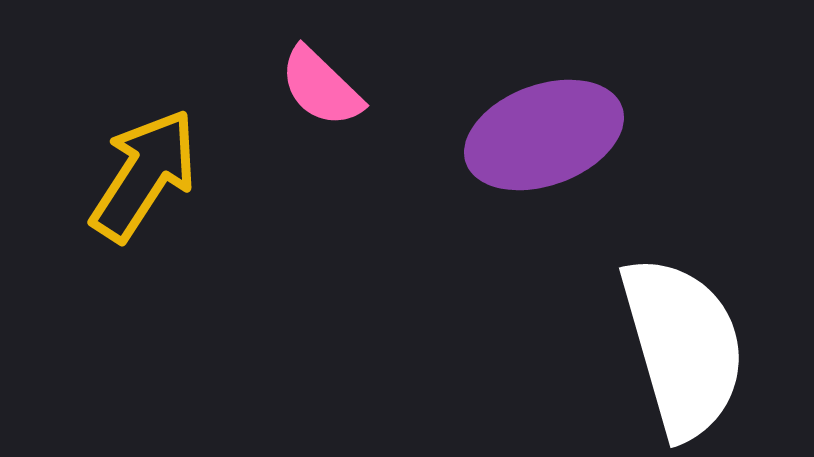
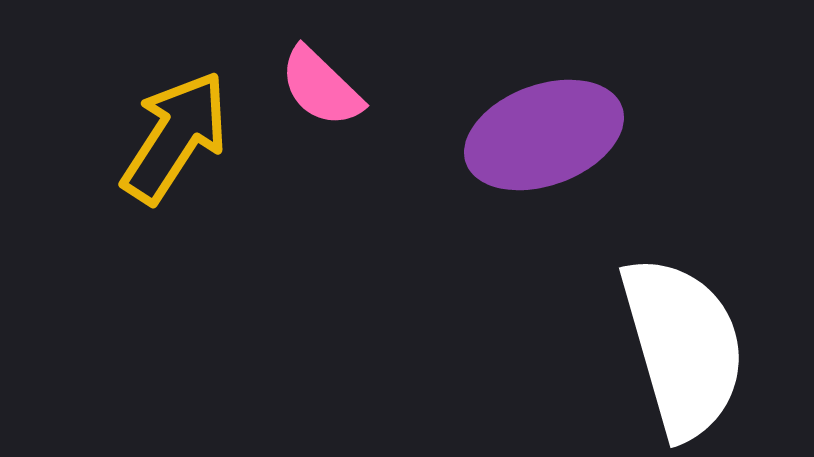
yellow arrow: moved 31 px right, 38 px up
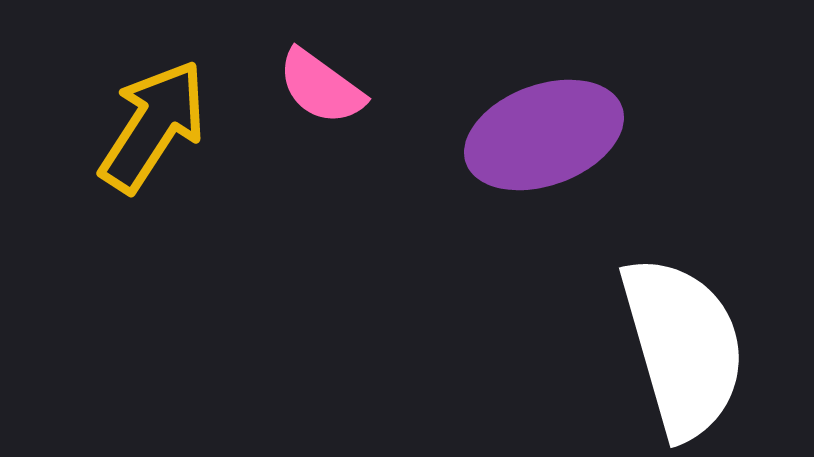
pink semicircle: rotated 8 degrees counterclockwise
yellow arrow: moved 22 px left, 11 px up
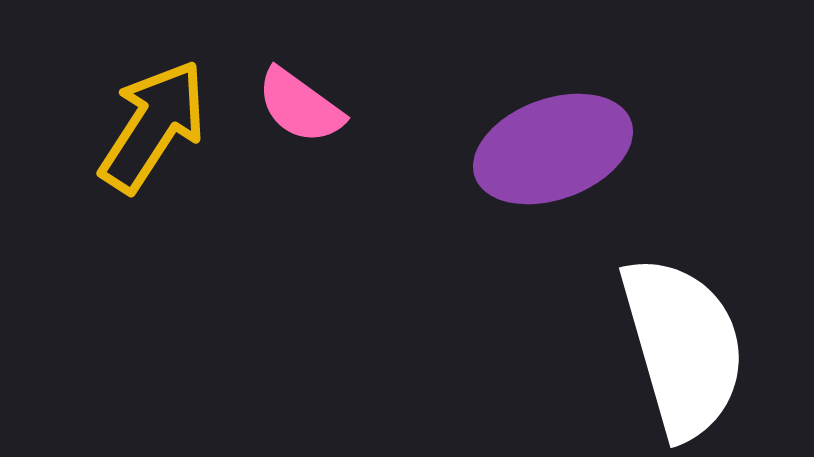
pink semicircle: moved 21 px left, 19 px down
purple ellipse: moved 9 px right, 14 px down
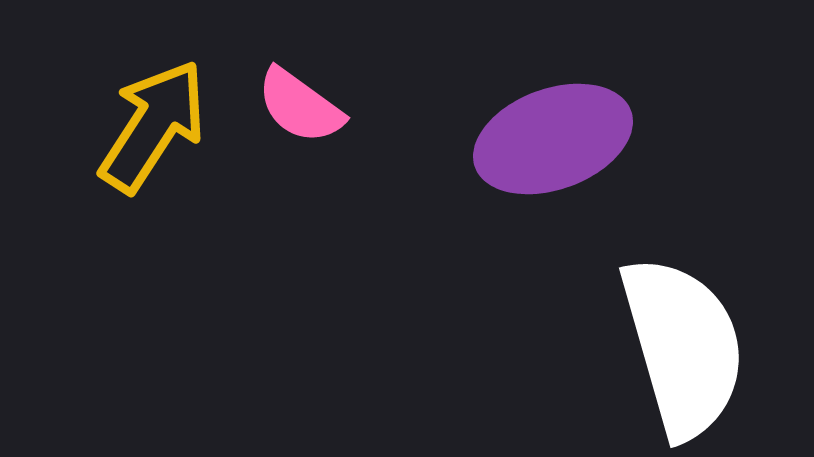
purple ellipse: moved 10 px up
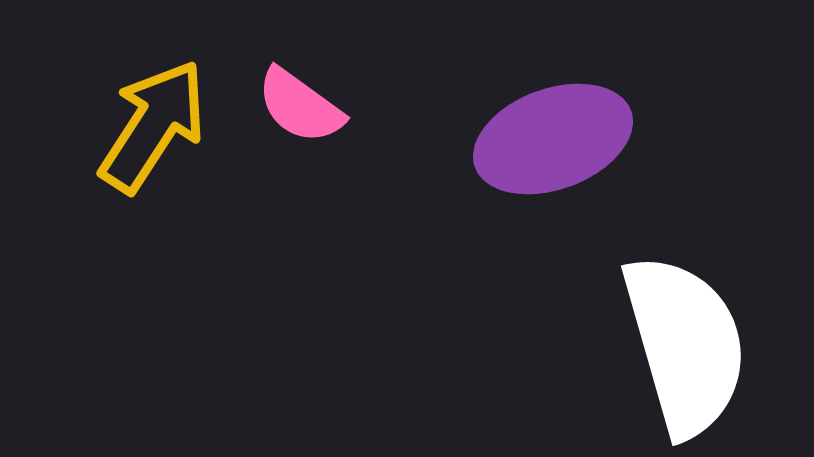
white semicircle: moved 2 px right, 2 px up
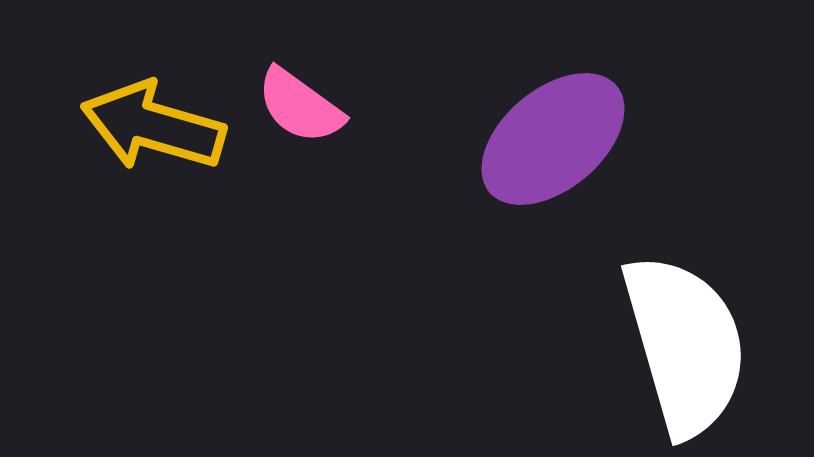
yellow arrow: rotated 107 degrees counterclockwise
purple ellipse: rotated 20 degrees counterclockwise
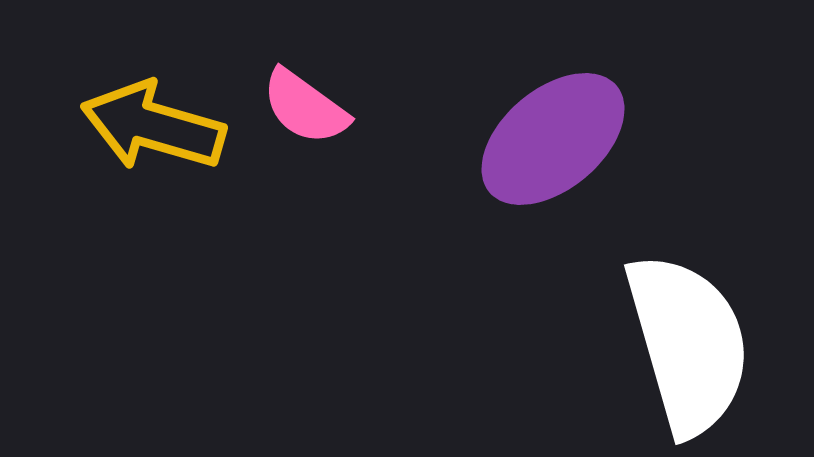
pink semicircle: moved 5 px right, 1 px down
white semicircle: moved 3 px right, 1 px up
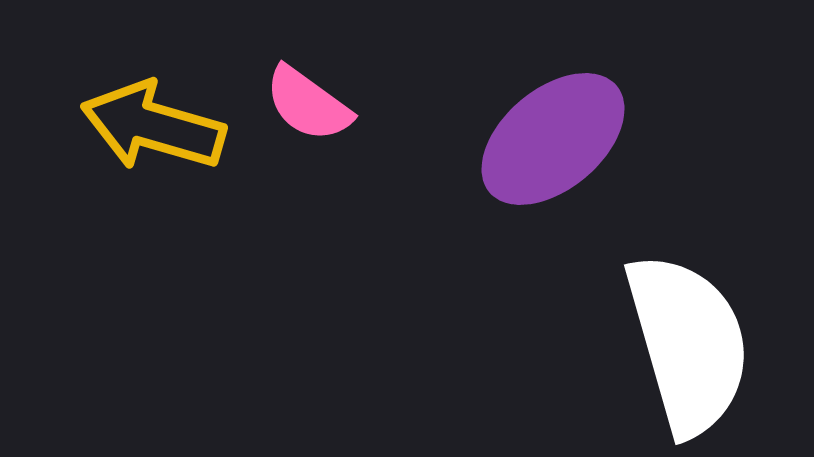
pink semicircle: moved 3 px right, 3 px up
